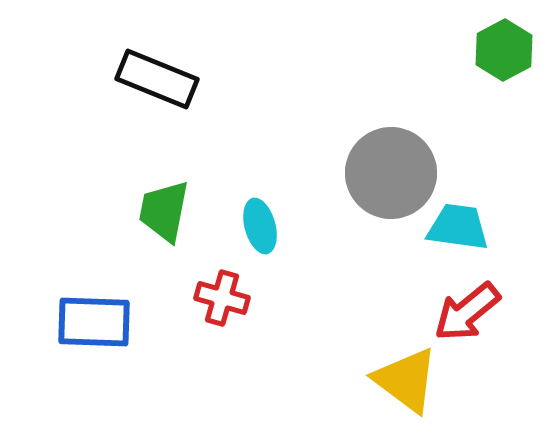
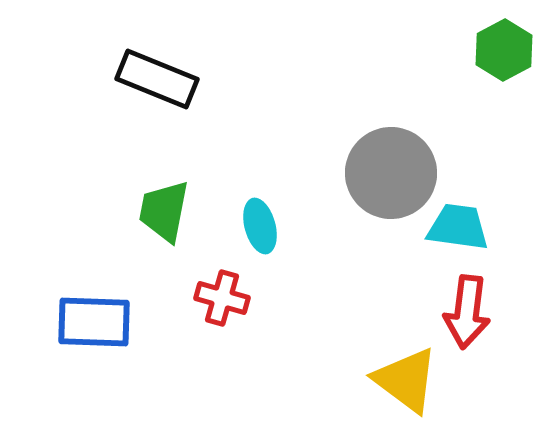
red arrow: rotated 44 degrees counterclockwise
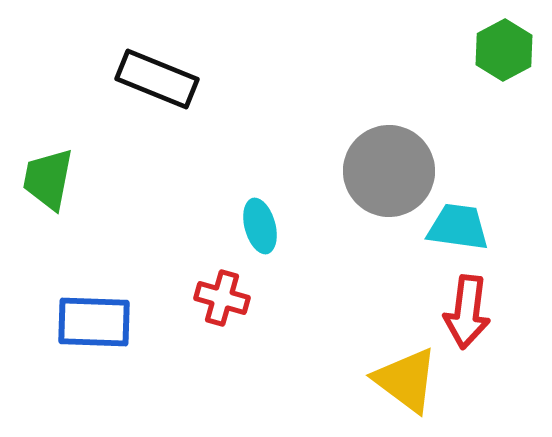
gray circle: moved 2 px left, 2 px up
green trapezoid: moved 116 px left, 32 px up
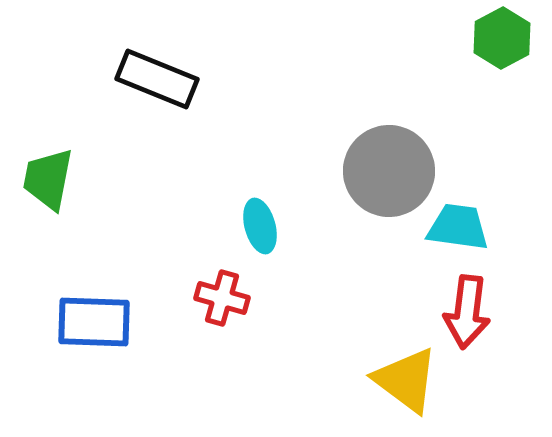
green hexagon: moved 2 px left, 12 px up
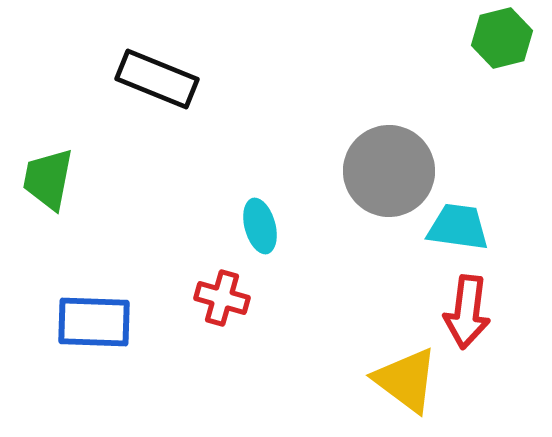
green hexagon: rotated 14 degrees clockwise
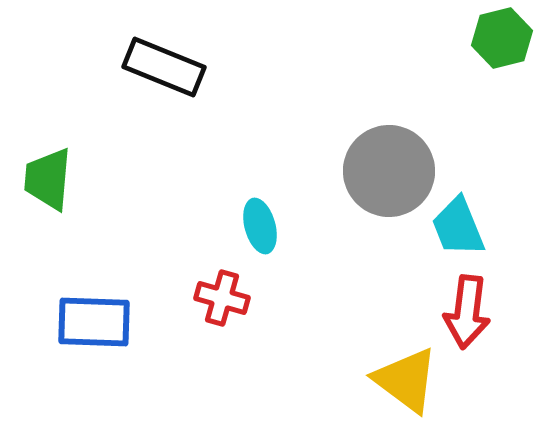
black rectangle: moved 7 px right, 12 px up
green trapezoid: rotated 6 degrees counterclockwise
cyan trapezoid: rotated 120 degrees counterclockwise
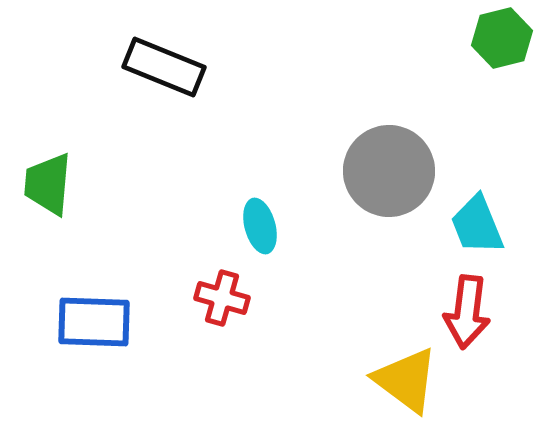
green trapezoid: moved 5 px down
cyan trapezoid: moved 19 px right, 2 px up
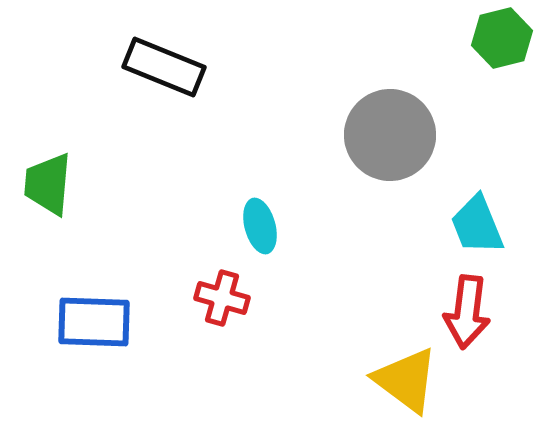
gray circle: moved 1 px right, 36 px up
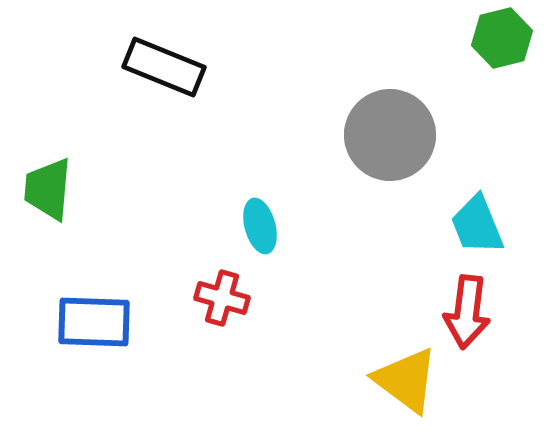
green trapezoid: moved 5 px down
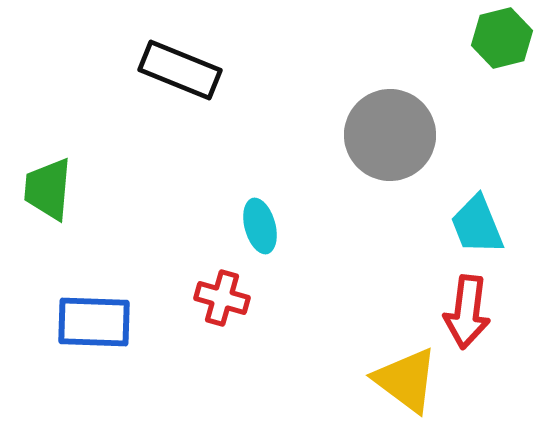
black rectangle: moved 16 px right, 3 px down
